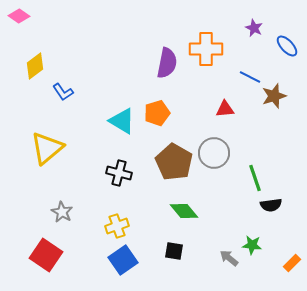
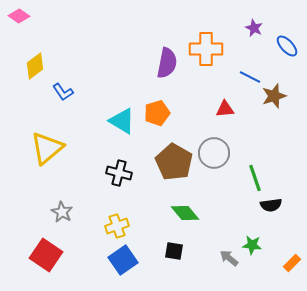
green diamond: moved 1 px right, 2 px down
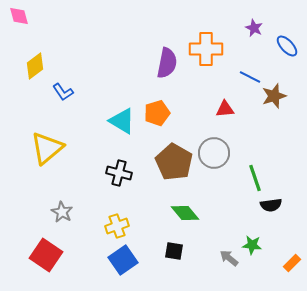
pink diamond: rotated 40 degrees clockwise
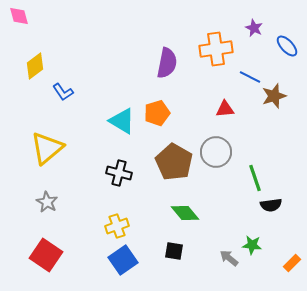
orange cross: moved 10 px right; rotated 8 degrees counterclockwise
gray circle: moved 2 px right, 1 px up
gray star: moved 15 px left, 10 px up
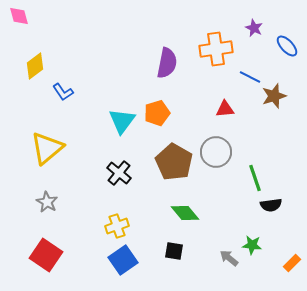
cyan triangle: rotated 36 degrees clockwise
black cross: rotated 25 degrees clockwise
